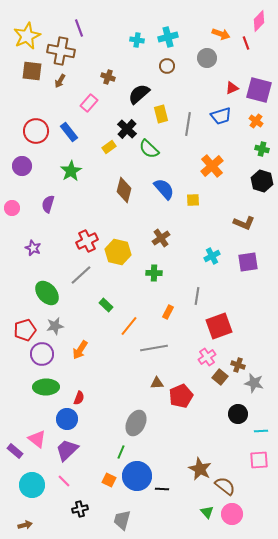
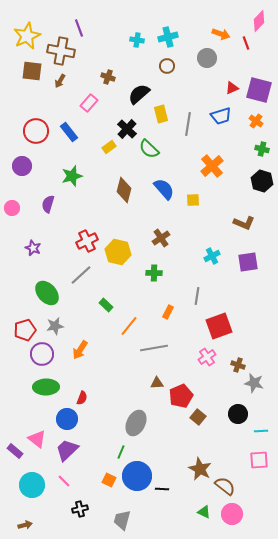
green star at (71, 171): moved 1 px right, 5 px down; rotated 15 degrees clockwise
brown square at (220, 377): moved 22 px left, 40 px down
red semicircle at (79, 398): moved 3 px right
green triangle at (207, 512): moved 3 px left; rotated 24 degrees counterclockwise
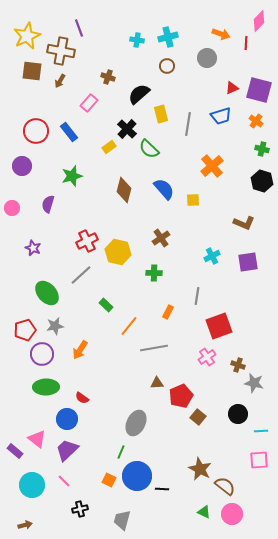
red line at (246, 43): rotated 24 degrees clockwise
red semicircle at (82, 398): rotated 104 degrees clockwise
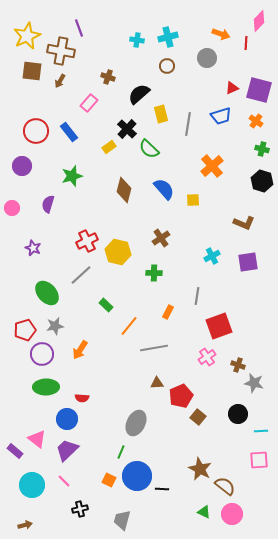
red semicircle at (82, 398): rotated 32 degrees counterclockwise
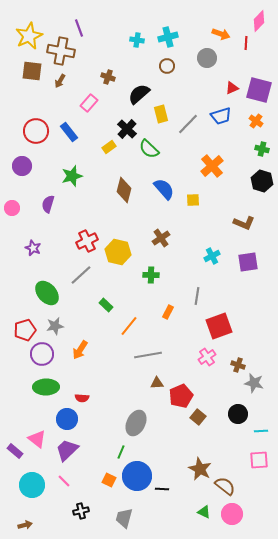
yellow star at (27, 36): moved 2 px right
gray line at (188, 124): rotated 35 degrees clockwise
green cross at (154, 273): moved 3 px left, 2 px down
gray line at (154, 348): moved 6 px left, 7 px down
black cross at (80, 509): moved 1 px right, 2 px down
gray trapezoid at (122, 520): moved 2 px right, 2 px up
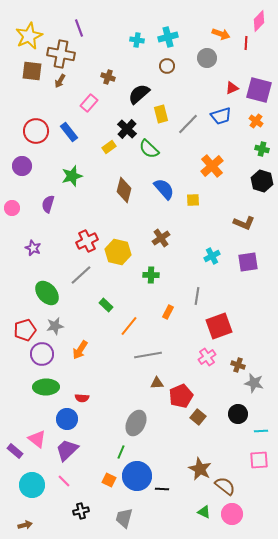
brown cross at (61, 51): moved 3 px down
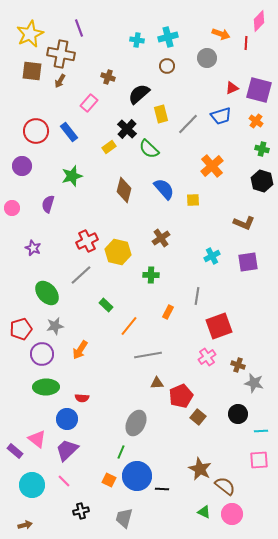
yellow star at (29, 36): moved 1 px right, 2 px up
red pentagon at (25, 330): moved 4 px left, 1 px up
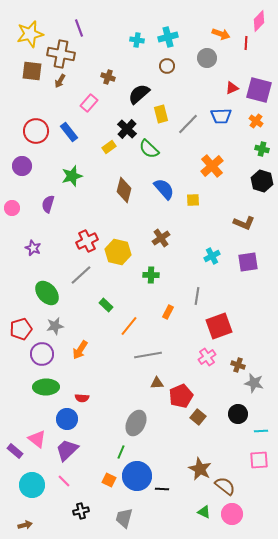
yellow star at (30, 34): rotated 12 degrees clockwise
blue trapezoid at (221, 116): rotated 15 degrees clockwise
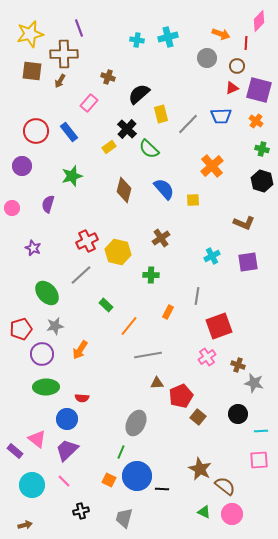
brown cross at (61, 54): moved 3 px right; rotated 12 degrees counterclockwise
brown circle at (167, 66): moved 70 px right
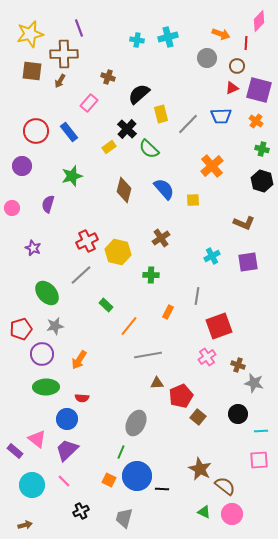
orange arrow at (80, 350): moved 1 px left, 10 px down
black cross at (81, 511): rotated 14 degrees counterclockwise
